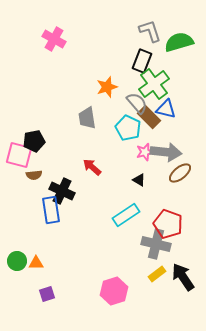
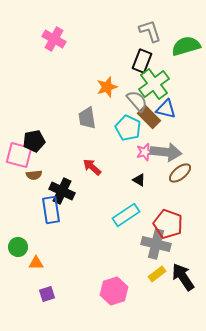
green semicircle: moved 7 px right, 4 px down
gray semicircle: moved 2 px up
green circle: moved 1 px right, 14 px up
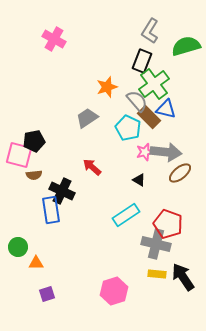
gray L-shape: rotated 130 degrees counterclockwise
gray trapezoid: rotated 65 degrees clockwise
yellow rectangle: rotated 42 degrees clockwise
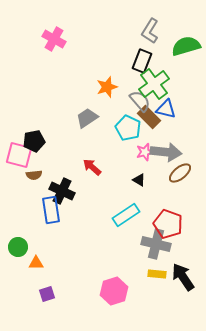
gray semicircle: moved 3 px right
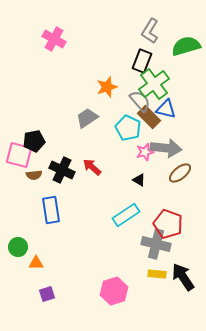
gray arrow: moved 4 px up
black cross: moved 21 px up
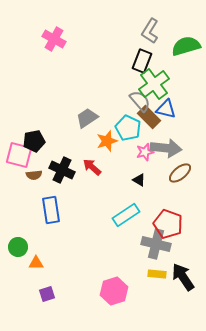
orange star: moved 54 px down
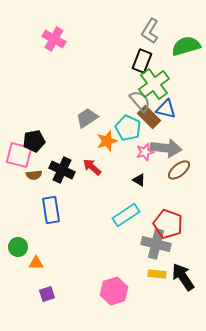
brown ellipse: moved 1 px left, 3 px up
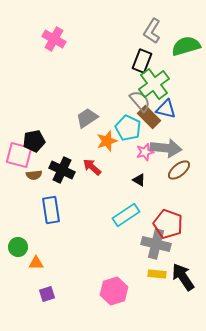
gray L-shape: moved 2 px right
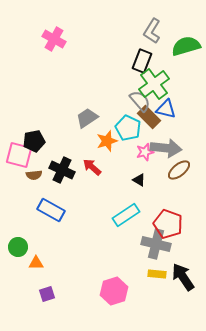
blue rectangle: rotated 52 degrees counterclockwise
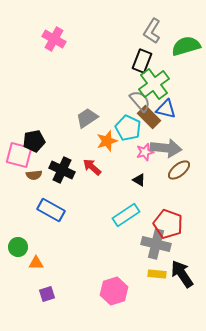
black arrow: moved 1 px left, 3 px up
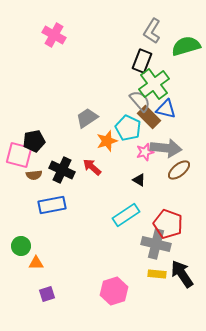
pink cross: moved 4 px up
blue rectangle: moved 1 px right, 5 px up; rotated 40 degrees counterclockwise
green circle: moved 3 px right, 1 px up
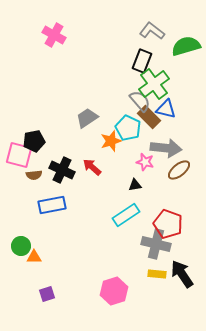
gray L-shape: rotated 95 degrees clockwise
orange star: moved 4 px right
pink star: moved 10 px down; rotated 30 degrees clockwise
black triangle: moved 4 px left, 5 px down; rotated 40 degrees counterclockwise
orange triangle: moved 2 px left, 6 px up
